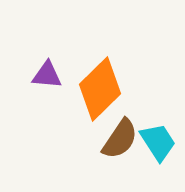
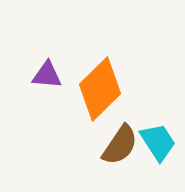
brown semicircle: moved 6 px down
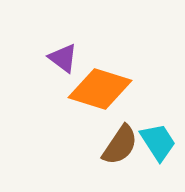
purple triangle: moved 16 px right, 17 px up; rotated 32 degrees clockwise
orange diamond: rotated 62 degrees clockwise
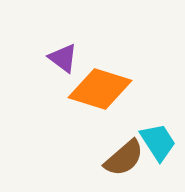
brown semicircle: moved 4 px right, 13 px down; rotated 15 degrees clockwise
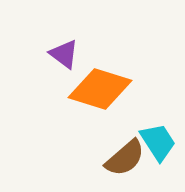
purple triangle: moved 1 px right, 4 px up
brown semicircle: moved 1 px right
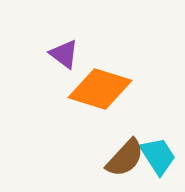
cyan trapezoid: moved 14 px down
brown semicircle: rotated 6 degrees counterclockwise
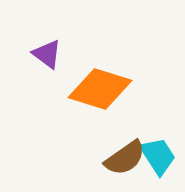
purple triangle: moved 17 px left
brown semicircle: rotated 12 degrees clockwise
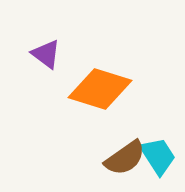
purple triangle: moved 1 px left
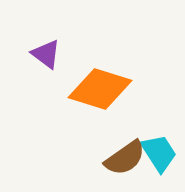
cyan trapezoid: moved 1 px right, 3 px up
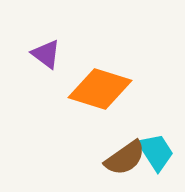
cyan trapezoid: moved 3 px left, 1 px up
